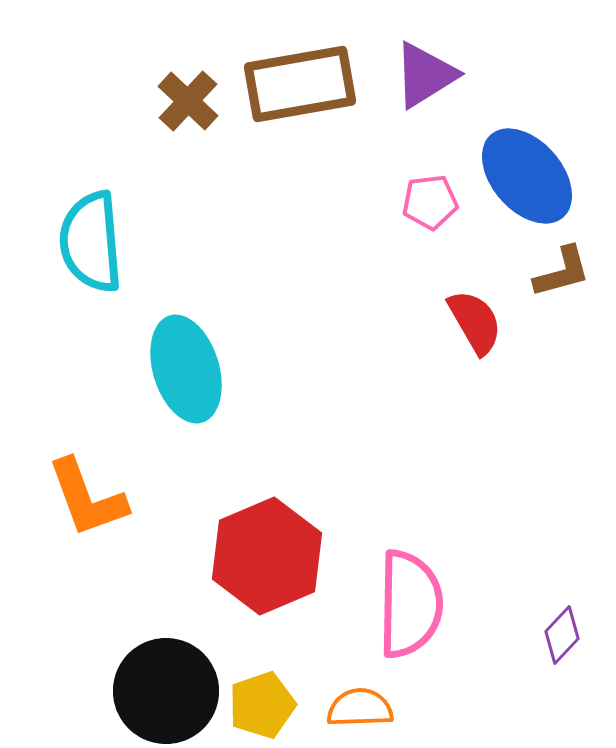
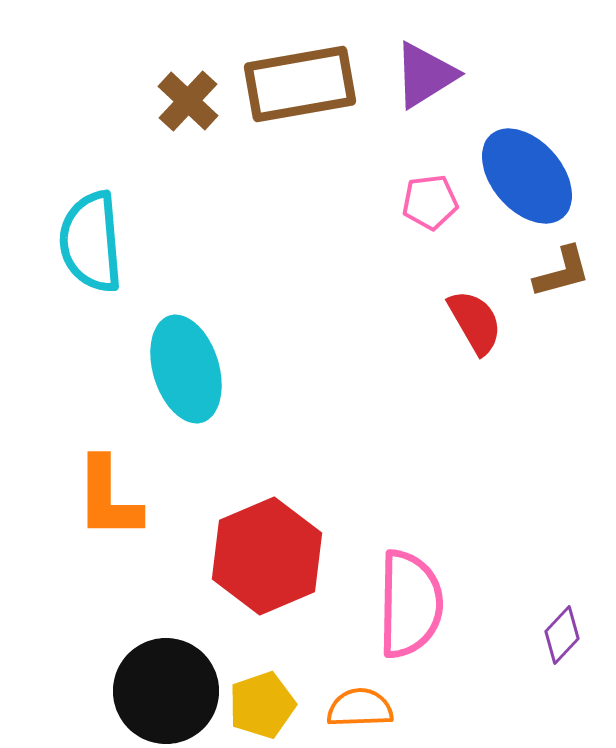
orange L-shape: moved 21 px right; rotated 20 degrees clockwise
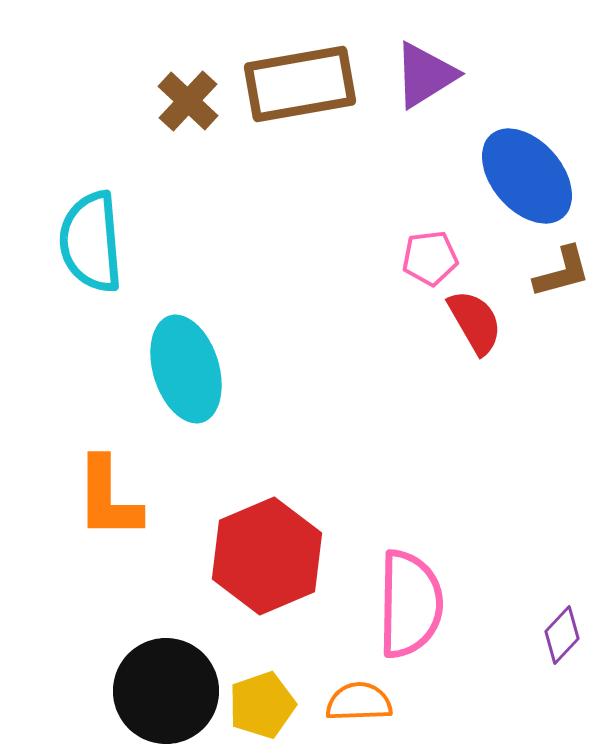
pink pentagon: moved 56 px down
orange semicircle: moved 1 px left, 6 px up
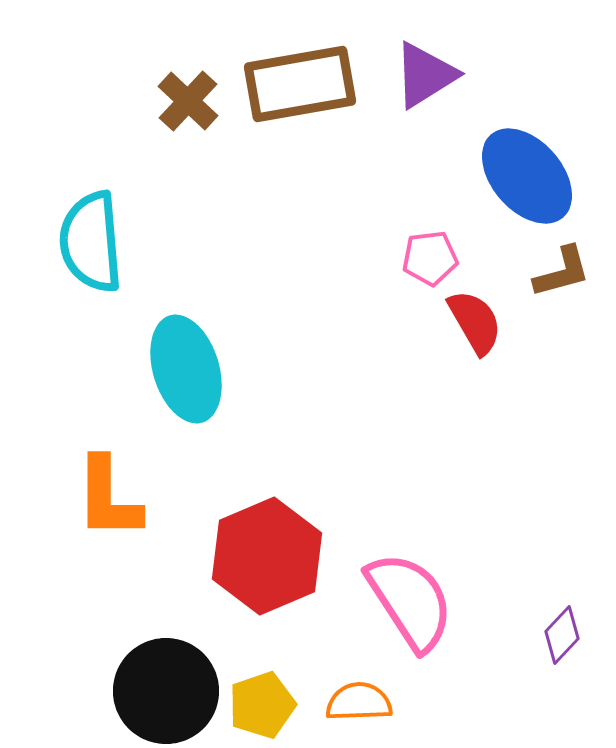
pink semicircle: moved 3 px up; rotated 34 degrees counterclockwise
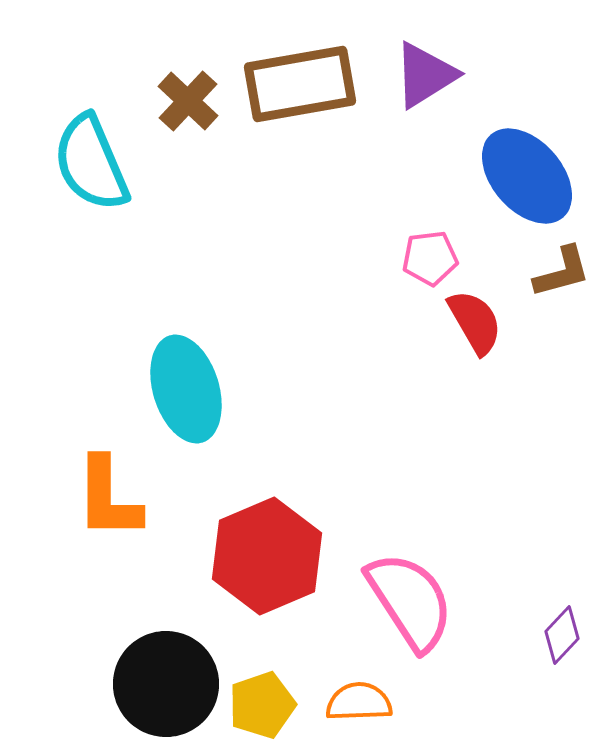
cyan semicircle: moved 79 px up; rotated 18 degrees counterclockwise
cyan ellipse: moved 20 px down
black circle: moved 7 px up
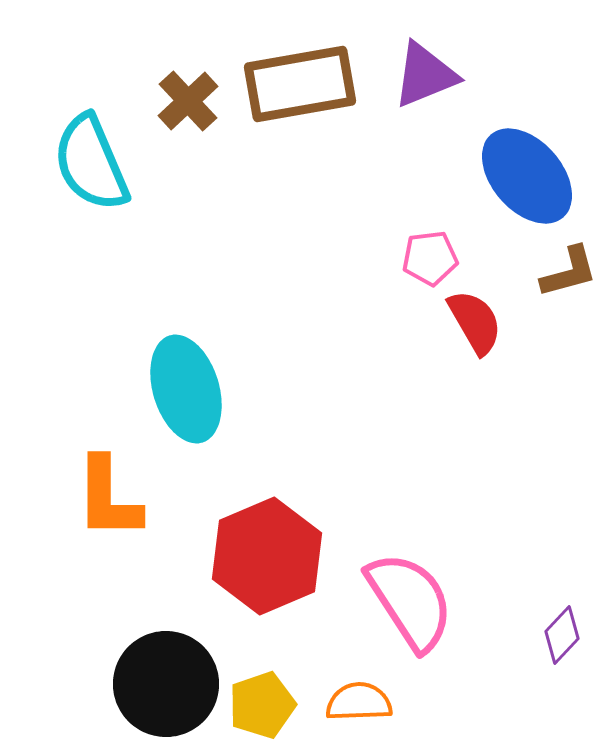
purple triangle: rotated 10 degrees clockwise
brown cross: rotated 4 degrees clockwise
brown L-shape: moved 7 px right
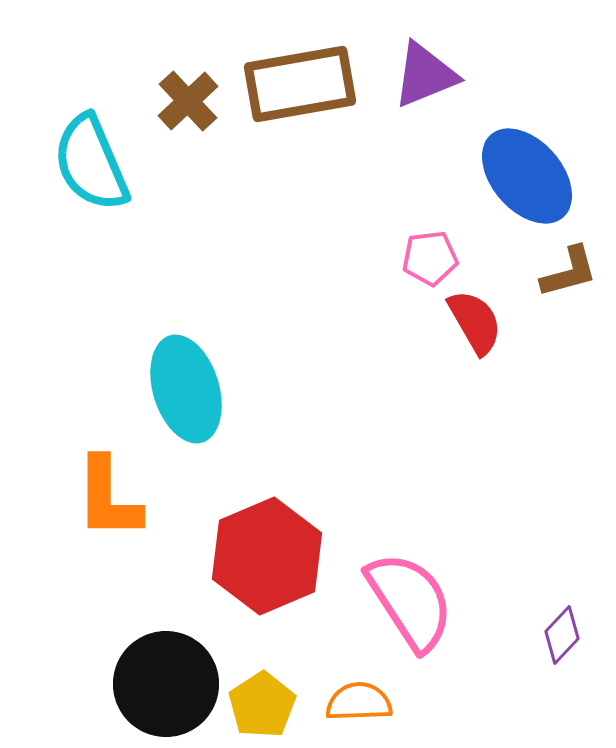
yellow pentagon: rotated 14 degrees counterclockwise
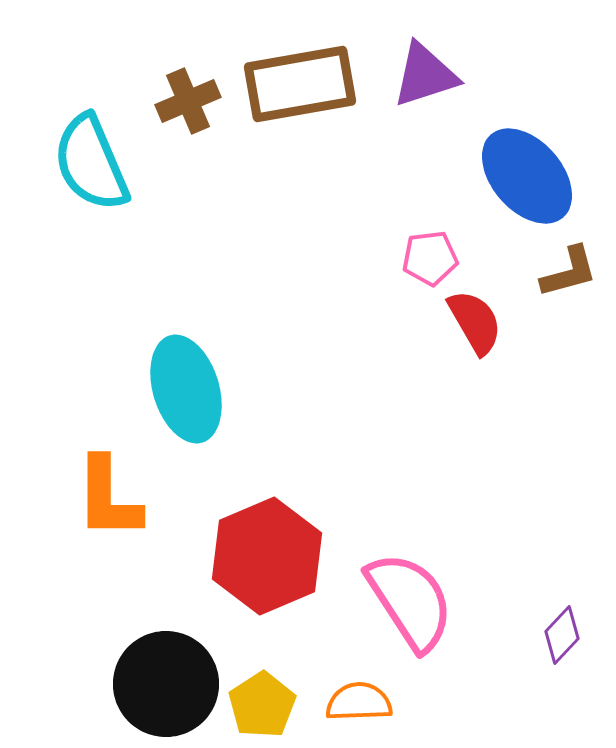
purple triangle: rotated 4 degrees clockwise
brown cross: rotated 20 degrees clockwise
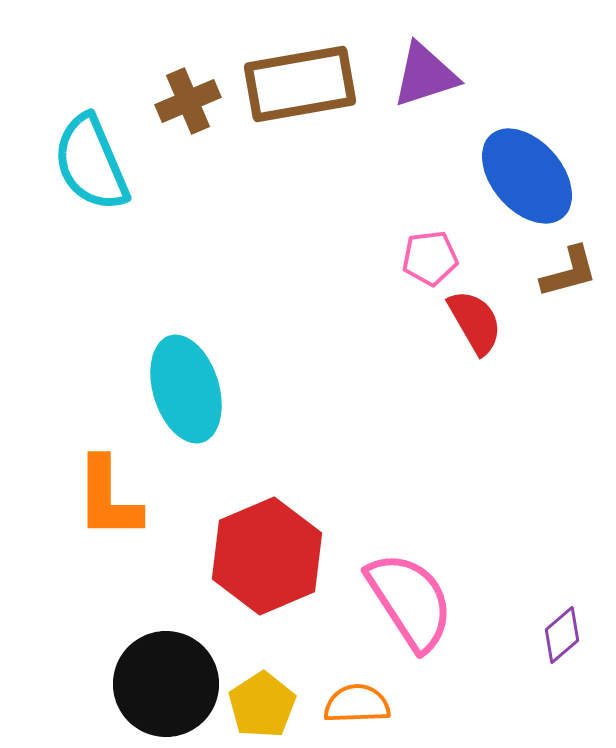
purple diamond: rotated 6 degrees clockwise
orange semicircle: moved 2 px left, 2 px down
